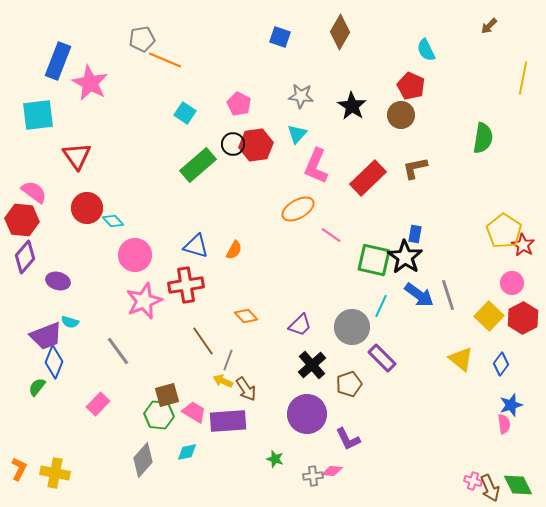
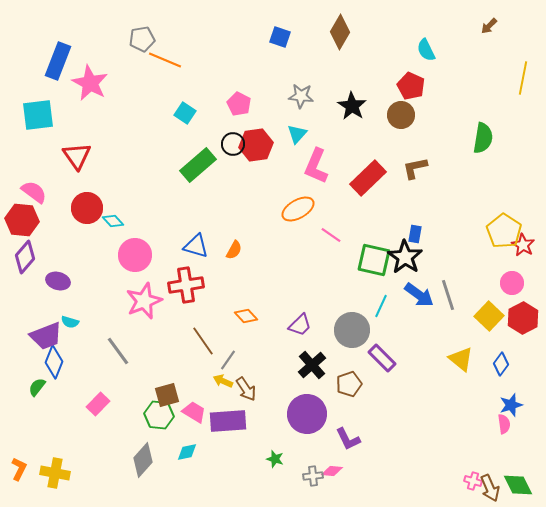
gray circle at (352, 327): moved 3 px down
gray line at (228, 360): rotated 15 degrees clockwise
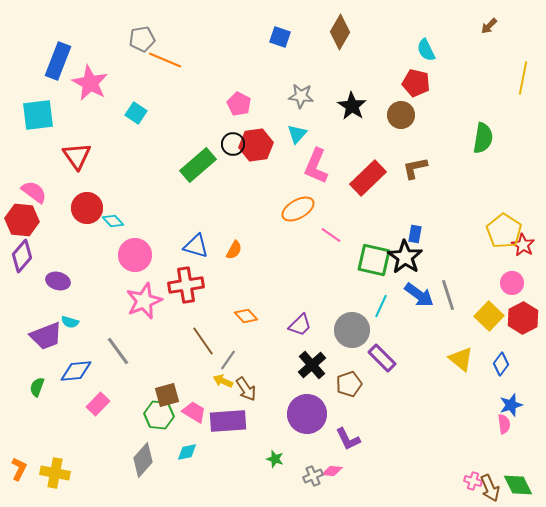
red pentagon at (411, 86): moved 5 px right, 3 px up; rotated 12 degrees counterclockwise
cyan square at (185, 113): moved 49 px left
purple diamond at (25, 257): moved 3 px left, 1 px up
blue diamond at (54, 362): moved 22 px right, 9 px down; rotated 64 degrees clockwise
green semicircle at (37, 387): rotated 18 degrees counterclockwise
gray cross at (313, 476): rotated 18 degrees counterclockwise
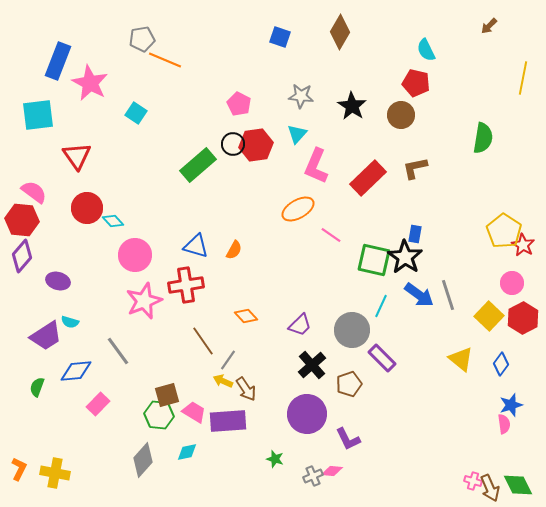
purple trapezoid at (46, 336): rotated 12 degrees counterclockwise
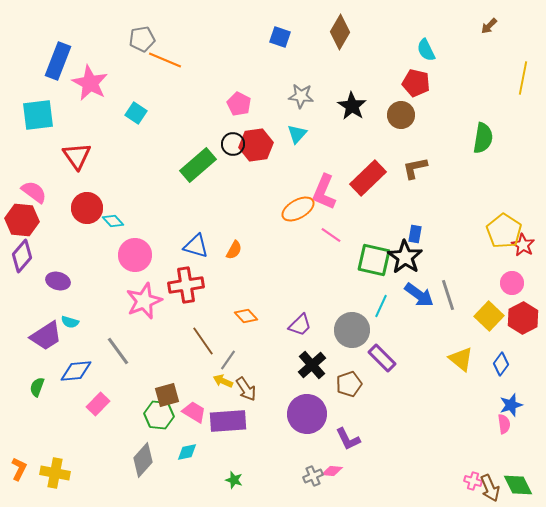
pink L-shape at (316, 166): moved 8 px right, 26 px down
green star at (275, 459): moved 41 px left, 21 px down
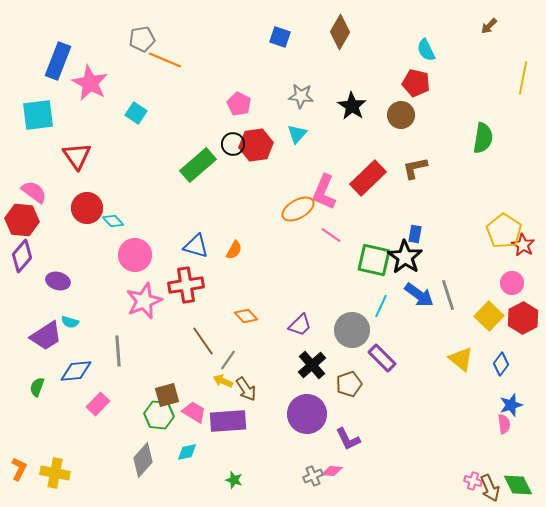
gray line at (118, 351): rotated 32 degrees clockwise
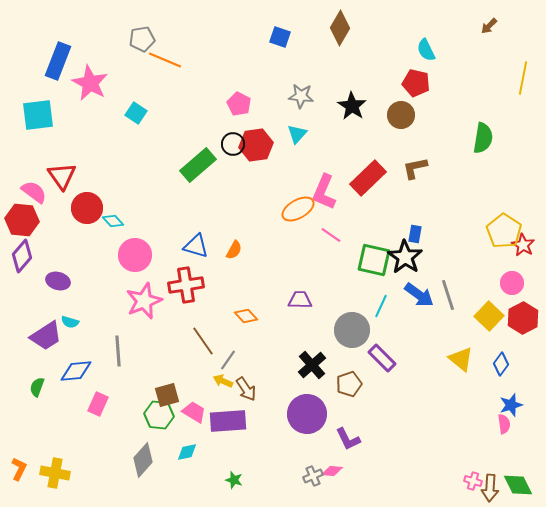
brown diamond at (340, 32): moved 4 px up
red triangle at (77, 156): moved 15 px left, 20 px down
purple trapezoid at (300, 325): moved 25 px up; rotated 135 degrees counterclockwise
pink rectangle at (98, 404): rotated 20 degrees counterclockwise
brown arrow at (490, 488): rotated 28 degrees clockwise
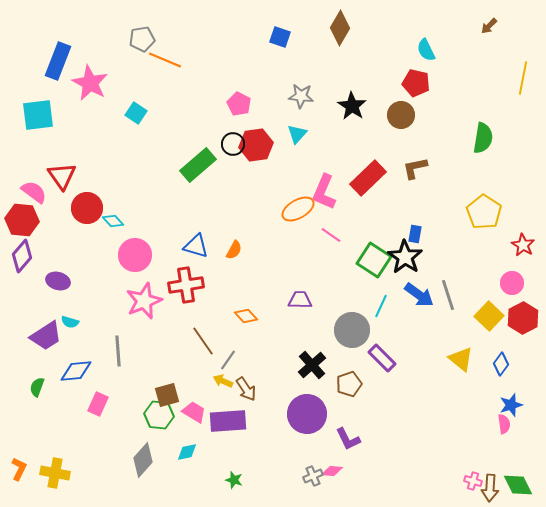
yellow pentagon at (504, 231): moved 20 px left, 19 px up
green square at (374, 260): rotated 20 degrees clockwise
